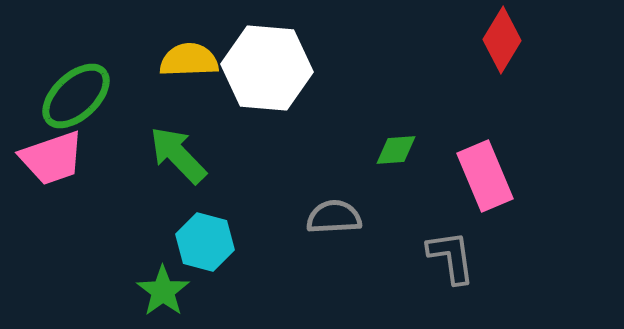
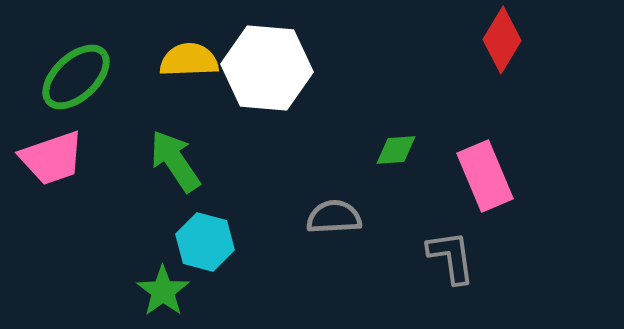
green ellipse: moved 19 px up
green arrow: moved 3 px left, 6 px down; rotated 10 degrees clockwise
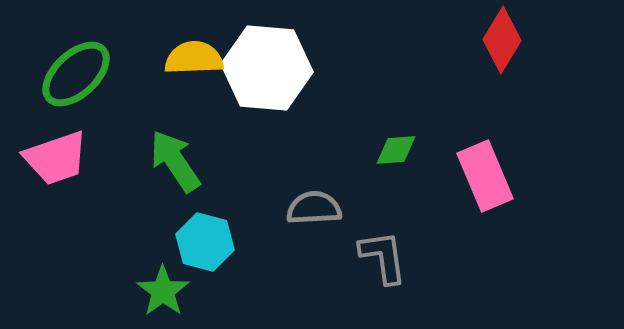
yellow semicircle: moved 5 px right, 2 px up
green ellipse: moved 3 px up
pink trapezoid: moved 4 px right
gray semicircle: moved 20 px left, 9 px up
gray L-shape: moved 68 px left
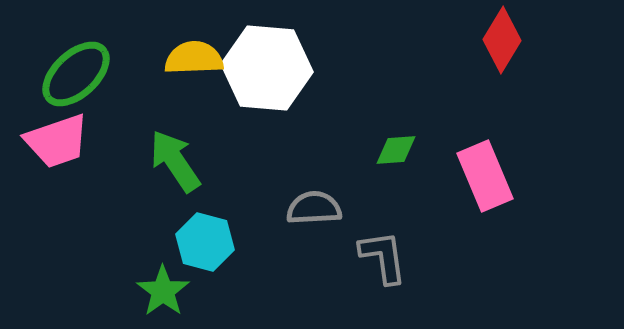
pink trapezoid: moved 1 px right, 17 px up
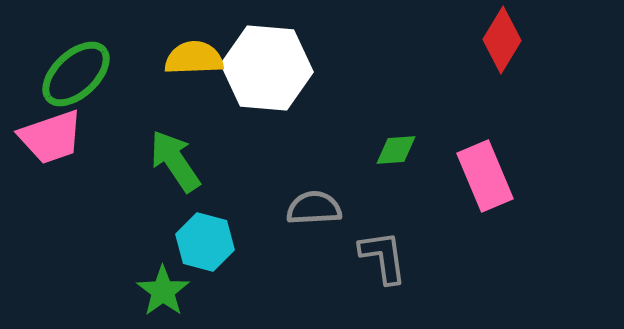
pink trapezoid: moved 6 px left, 4 px up
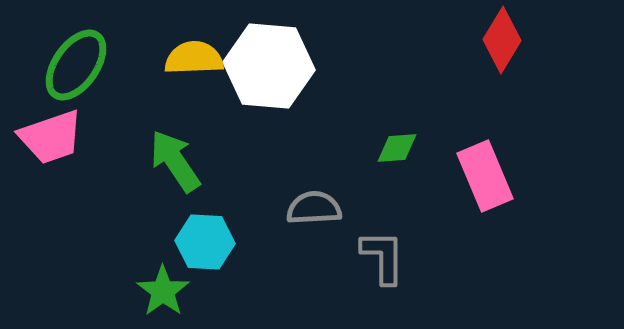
white hexagon: moved 2 px right, 2 px up
green ellipse: moved 9 px up; rotated 12 degrees counterclockwise
green diamond: moved 1 px right, 2 px up
cyan hexagon: rotated 12 degrees counterclockwise
gray L-shape: rotated 8 degrees clockwise
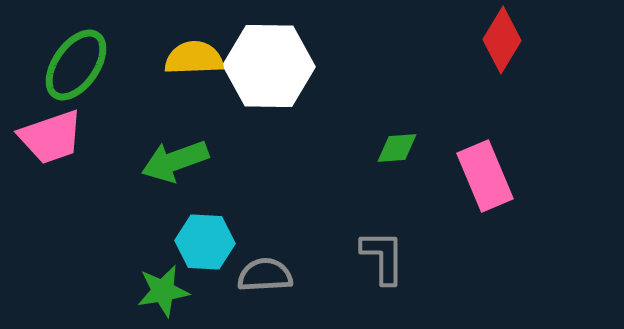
white hexagon: rotated 4 degrees counterclockwise
green arrow: rotated 76 degrees counterclockwise
gray semicircle: moved 49 px left, 67 px down
green star: rotated 26 degrees clockwise
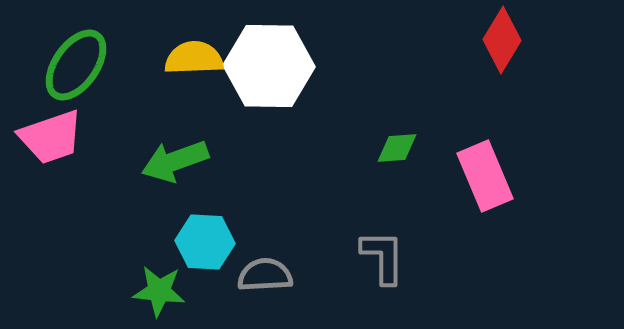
green star: moved 4 px left; rotated 16 degrees clockwise
